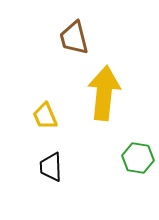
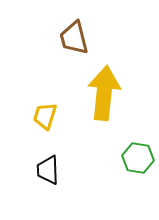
yellow trapezoid: rotated 40 degrees clockwise
black trapezoid: moved 3 px left, 3 px down
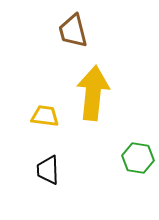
brown trapezoid: moved 1 px left, 7 px up
yellow arrow: moved 11 px left
yellow trapezoid: rotated 80 degrees clockwise
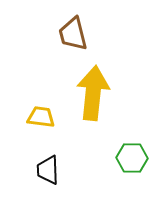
brown trapezoid: moved 3 px down
yellow trapezoid: moved 4 px left, 1 px down
green hexagon: moved 6 px left; rotated 8 degrees counterclockwise
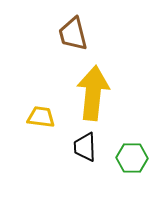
black trapezoid: moved 37 px right, 23 px up
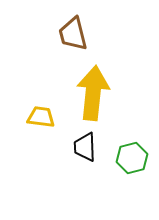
green hexagon: rotated 16 degrees counterclockwise
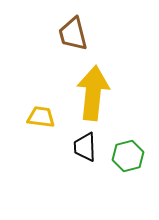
green hexagon: moved 4 px left, 2 px up
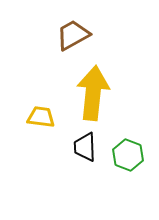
brown trapezoid: moved 1 px down; rotated 75 degrees clockwise
green hexagon: moved 1 px up; rotated 24 degrees counterclockwise
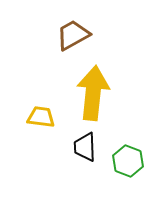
green hexagon: moved 6 px down
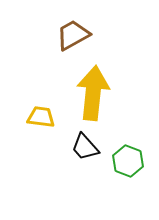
black trapezoid: rotated 40 degrees counterclockwise
